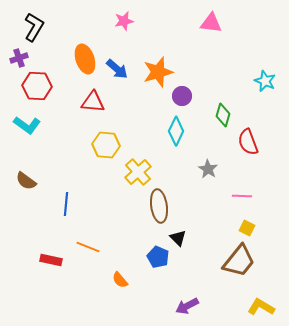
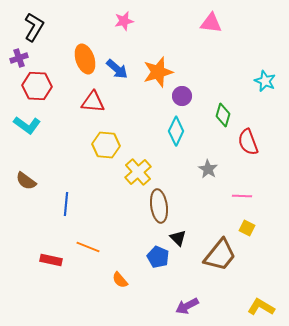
brown trapezoid: moved 19 px left, 6 px up
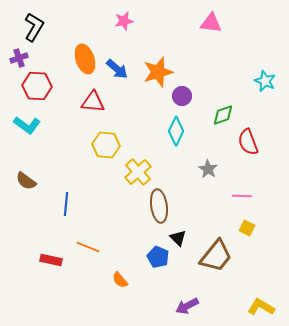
green diamond: rotated 55 degrees clockwise
brown trapezoid: moved 4 px left, 1 px down
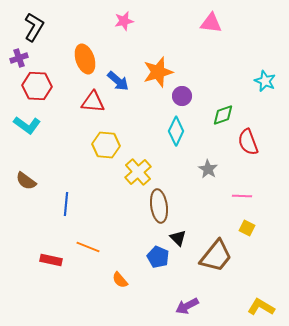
blue arrow: moved 1 px right, 12 px down
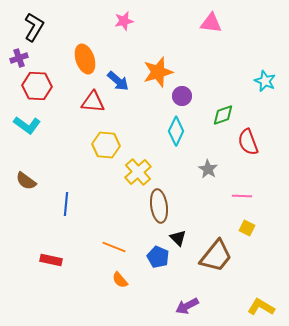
orange line: moved 26 px right
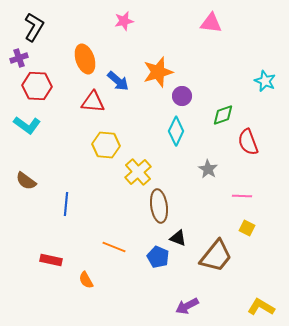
black triangle: rotated 24 degrees counterclockwise
orange semicircle: moved 34 px left; rotated 12 degrees clockwise
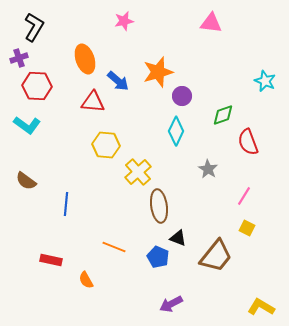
pink line: moved 2 px right; rotated 60 degrees counterclockwise
purple arrow: moved 16 px left, 2 px up
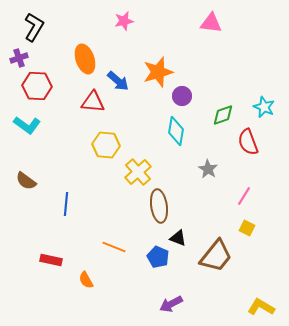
cyan star: moved 1 px left, 26 px down
cyan diamond: rotated 16 degrees counterclockwise
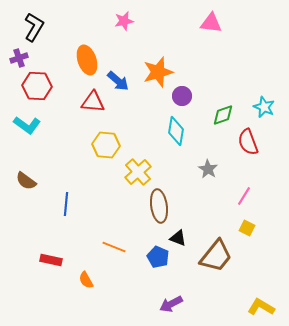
orange ellipse: moved 2 px right, 1 px down
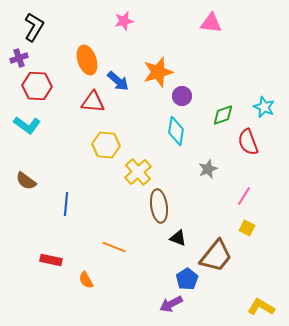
gray star: rotated 18 degrees clockwise
blue pentagon: moved 29 px right, 22 px down; rotated 15 degrees clockwise
